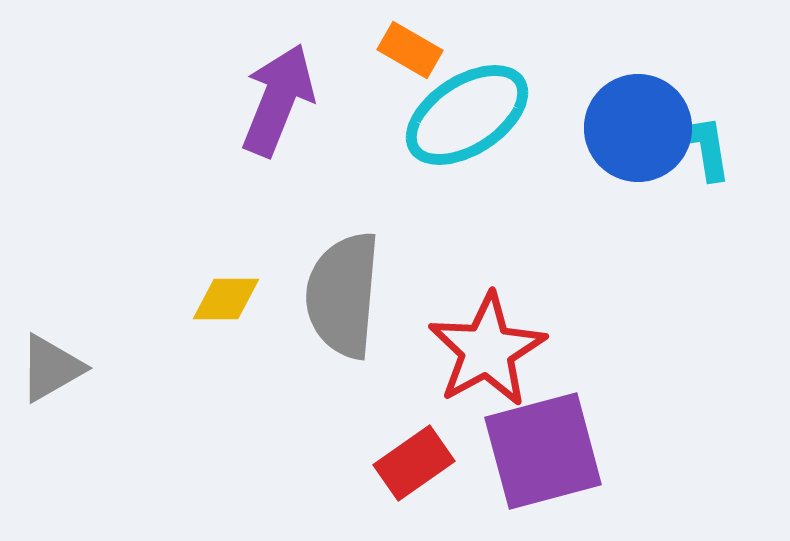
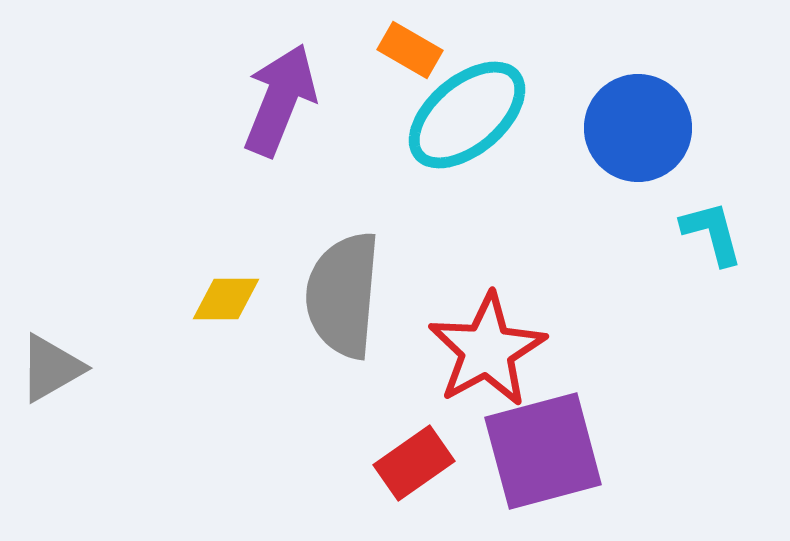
purple arrow: moved 2 px right
cyan ellipse: rotated 7 degrees counterclockwise
cyan L-shape: moved 9 px right, 86 px down; rotated 6 degrees counterclockwise
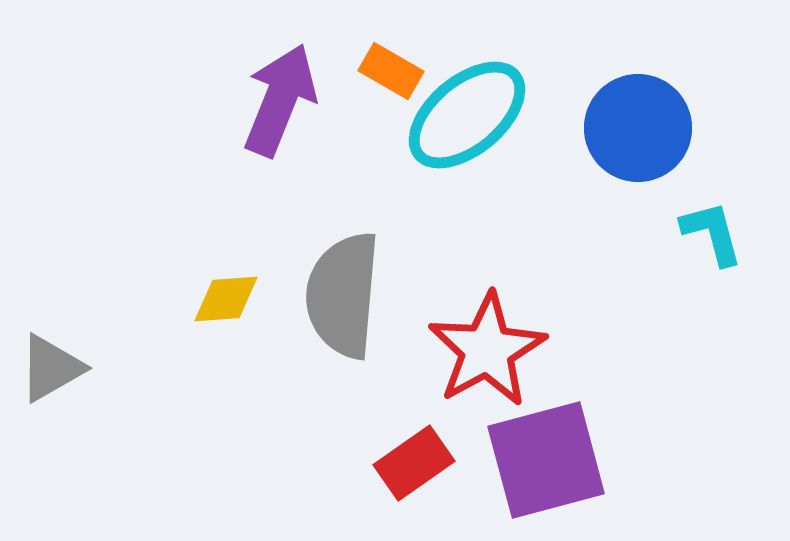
orange rectangle: moved 19 px left, 21 px down
yellow diamond: rotated 4 degrees counterclockwise
purple square: moved 3 px right, 9 px down
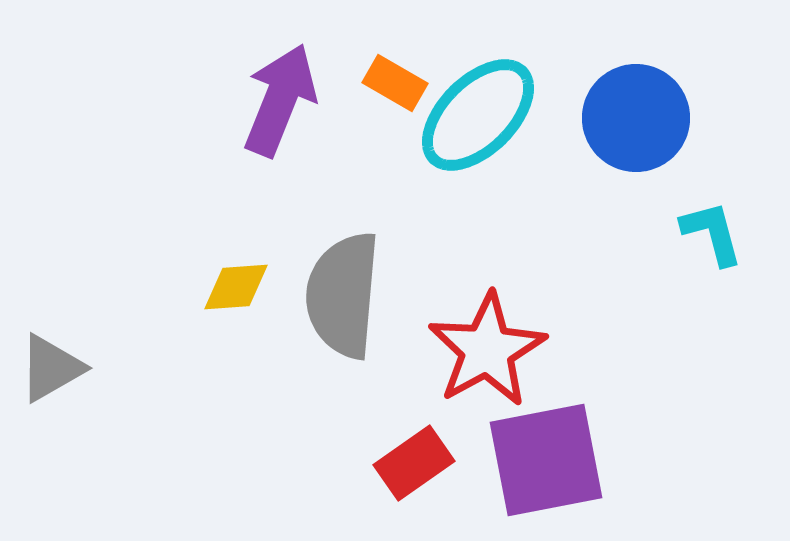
orange rectangle: moved 4 px right, 12 px down
cyan ellipse: moved 11 px right; rotated 5 degrees counterclockwise
blue circle: moved 2 px left, 10 px up
yellow diamond: moved 10 px right, 12 px up
purple square: rotated 4 degrees clockwise
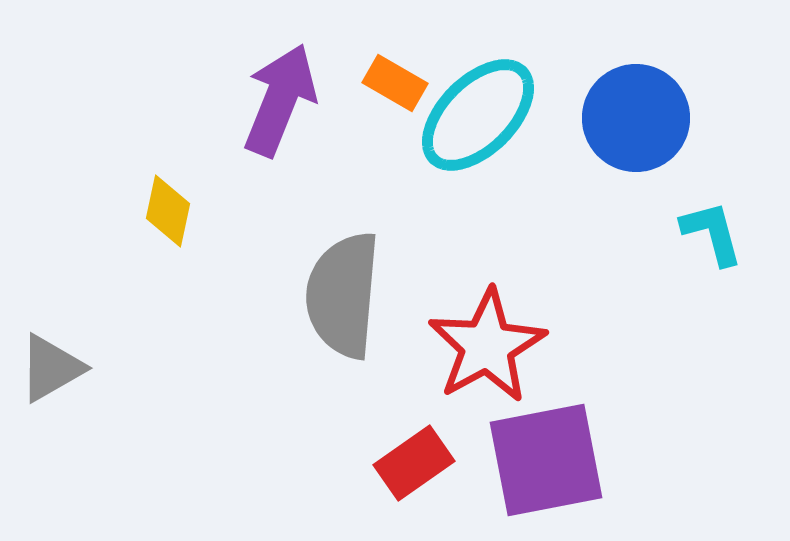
yellow diamond: moved 68 px left, 76 px up; rotated 74 degrees counterclockwise
red star: moved 4 px up
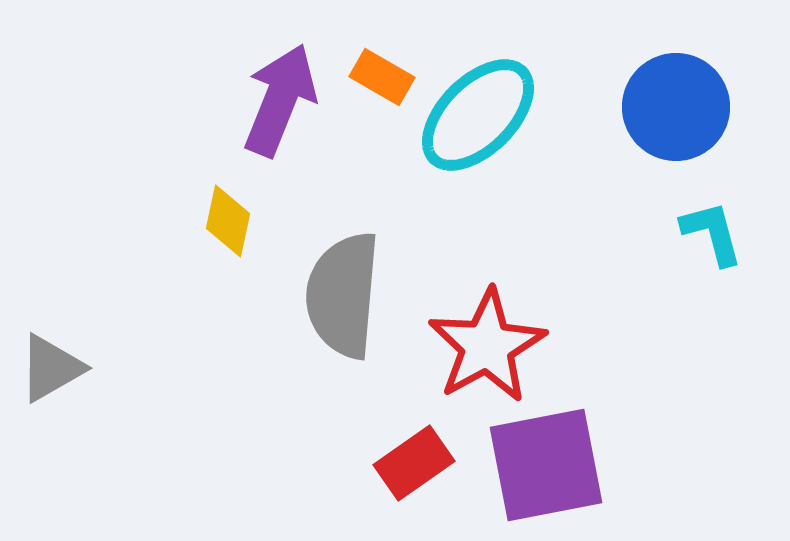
orange rectangle: moved 13 px left, 6 px up
blue circle: moved 40 px right, 11 px up
yellow diamond: moved 60 px right, 10 px down
purple square: moved 5 px down
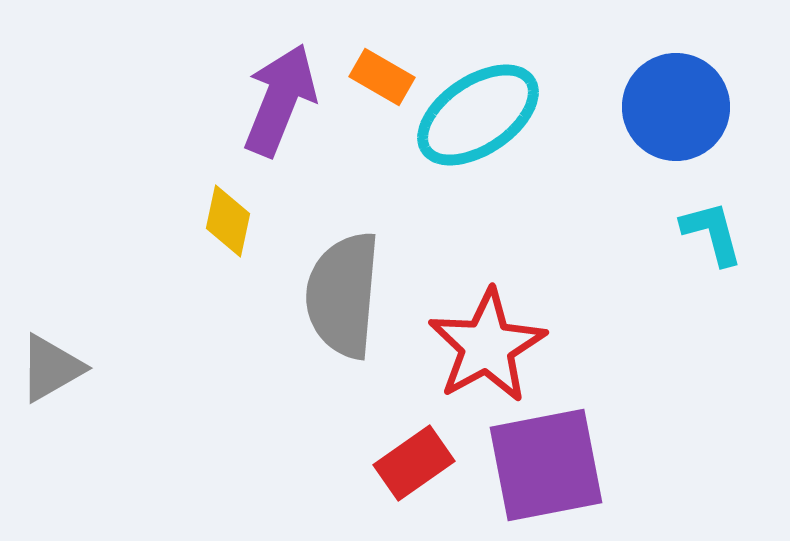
cyan ellipse: rotated 11 degrees clockwise
